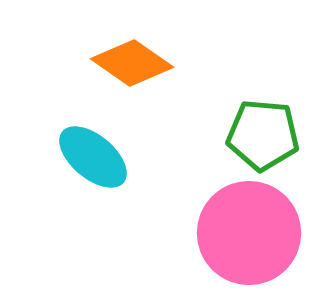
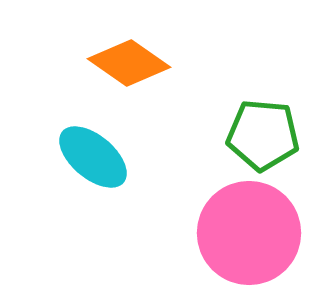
orange diamond: moved 3 px left
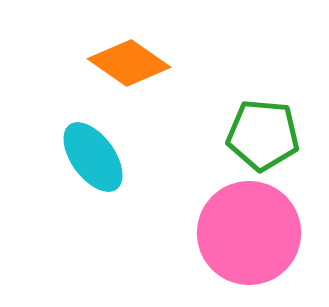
cyan ellipse: rotated 14 degrees clockwise
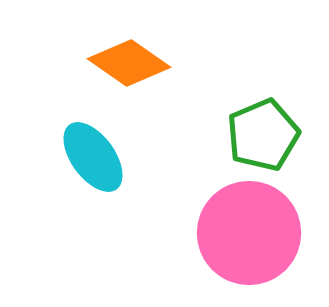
green pentagon: rotated 28 degrees counterclockwise
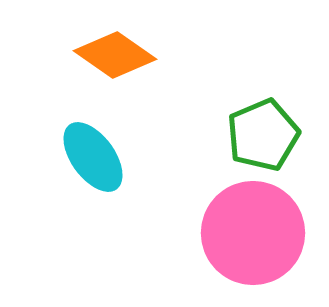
orange diamond: moved 14 px left, 8 px up
pink circle: moved 4 px right
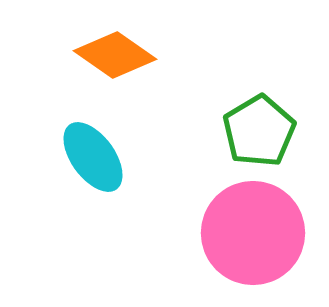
green pentagon: moved 4 px left, 4 px up; rotated 8 degrees counterclockwise
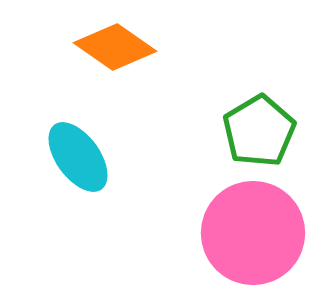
orange diamond: moved 8 px up
cyan ellipse: moved 15 px left
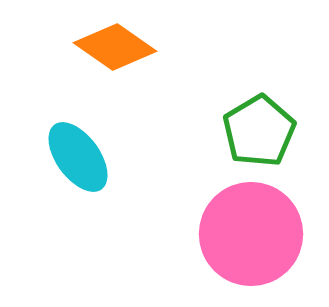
pink circle: moved 2 px left, 1 px down
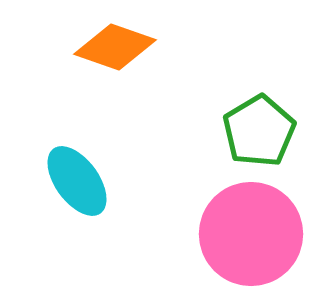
orange diamond: rotated 16 degrees counterclockwise
cyan ellipse: moved 1 px left, 24 px down
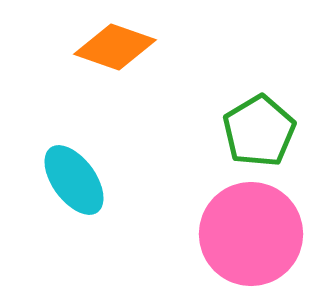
cyan ellipse: moved 3 px left, 1 px up
